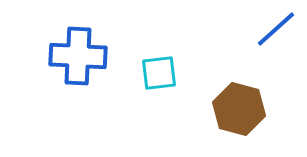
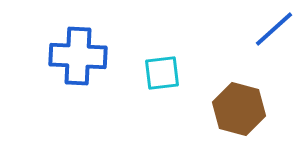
blue line: moved 2 px left
cyan square: moved 3 px right
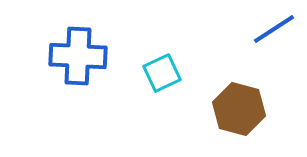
blue line: rotated 9 degrees clockwise
cyan square: rotated 18 degrees counterclockwise
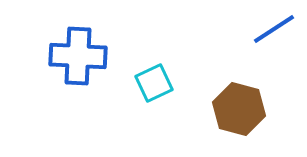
cyan square: moved 8 px left, 10 px down
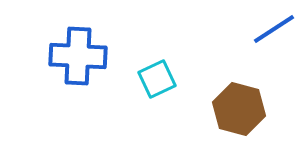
cyan square: moved 3 px right, 4 px up
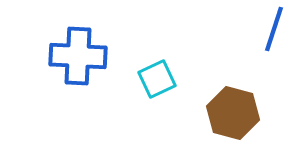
blue line: rotated 39 degrees counterclockwise
brown hexagon: moved 6 px left, 4 px down
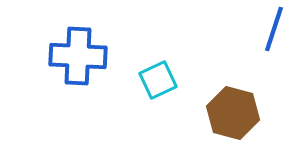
cyan square: moved 1 px right, 1 px down
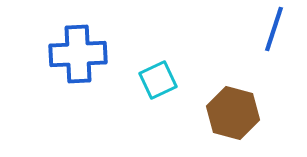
blue cross: moved 2 px up; rotated 6 degrees counterclockwise
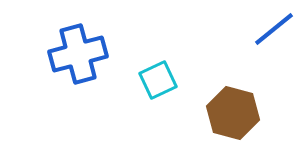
blue line: rotated 33 degrees clockwise
blue cross: rotated 12 degrees counterclockwise
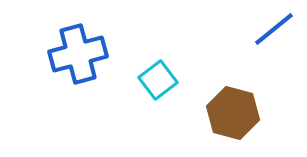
cyan square: rotated 12 degrees counterclockwise
